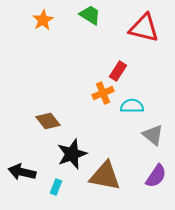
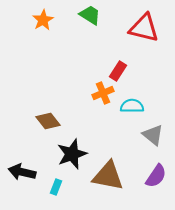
brown triangle: moved 3 px right
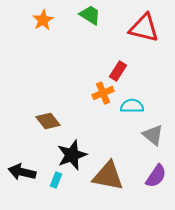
black star: moved 1 px down
cyan rectangle: moved 7 px up
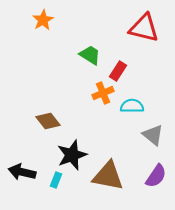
green trapezoid: moved 40 px down
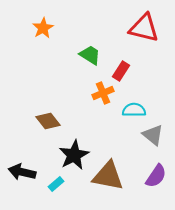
orange star: moved 8 px down
red rectangle: moved 3 px right
cyan semicircle: moved 2 px right, 4 px down
black star: moved 2 px right; rotated 8 degrees counterclockwise
cyan rectangle: moved 4 px down; rotated 28 degrees clockwise
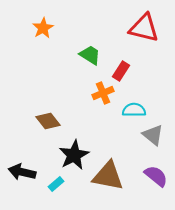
purple semicircle: rotated 85 degrees counterclockwise
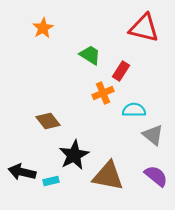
cyan rectangle: moved 5 px left, 3 px up; rotated 28 degrees clockwise
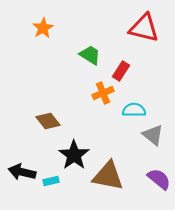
black star: rotated 8 degrees counterclockwise
purple semicircle: moved 3 px right, 3 px down
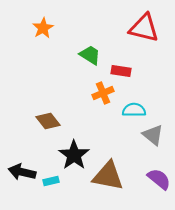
red rectangle: rotated 66 degrees clockwise
